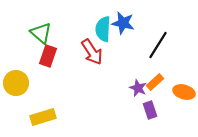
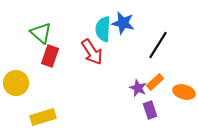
red rectangle: moved 2 px right
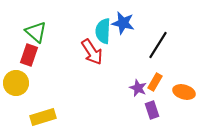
cyan semicircle: moved 2 px down
green triangle: moved 5 px left, 1 px up
red rectangle: moved 21 px left, 1 px up
orange rectangle: rotated 18 degrees counterclockwise
purple rectangle: moved 2 px right
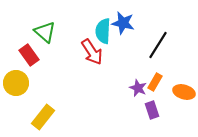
green triangle: moved 9 px right
red rectangle: rotated 55 degrees counterclockwise
yellow rectangle: rotated 35 degrees counterclockwise
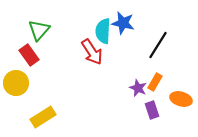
green triangle: moved 6 px left, 2 px up; rotated 30 degrees clockwise
orange ellipse: moved 3 px left, 7 px down
yellow rectangle: rotated 20 degrees clockwise
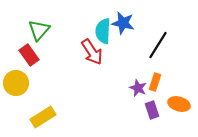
orange rectangle: rotated 12 degrees counterclockwise
orange ellipse: moved 2 px left, 5 px down
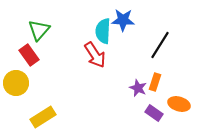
blue star: moved 3 px up; rotated 10 degrees counterclockwise
black line: moved 2 px right
red arrow: moved 3 px right, 3 px down
purple rectangle: moved 2 px right, 3 px down; rotated 36 degrees counterclockwise
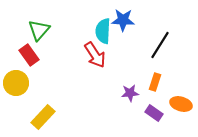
purple star: moved 8 px left, 5 px down; rotated 30 degrees counterclockwise
orange ellipse: moved 2 px right
yellow rectangle: rotated 15 degrees counterclockwise
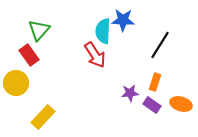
purple rectangle: moved 2 px left, 8 px up
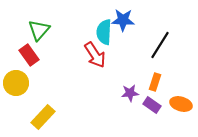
cyan semicircle: moved 1 px right, 1 px down
